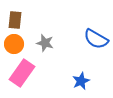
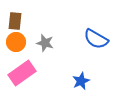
brown rectangle: moved 1 px down
orange circle: moved 2 px right, 2 px up
pink rectangle: rotated 20 degrees clockwise
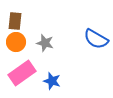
blue star: moved 29 px left; rotated 30 degrees counterclockwise
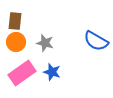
blue semicircle: moved 2 px down
blue star: moved 9 px up
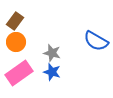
brown rectangle: rotated 30 degrees clockwise
gray star: moved 7 px right, 10 px down
pink rectangle: moved 3 px left
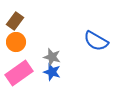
gray star: moved 4 px down
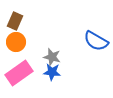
brown rectangle: rotated 12 degrees counterclockwise
blue star: rotated 12 degrees counterclockwise
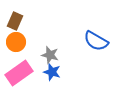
gray star: moved 2 px left, 2 px up
blue star: rotated 12 degrees clockwise
